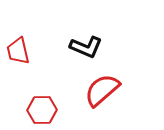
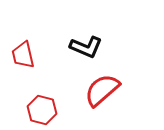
red trapezoid: moved 5 px right, 4 px down
red hexagon: rotated 16 degrees clockwise
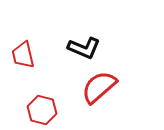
black L-shape: moved 2 px left, 1 px down
red semicircle: moved 3 px left, 3 px up
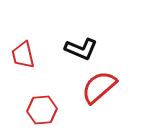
black L-shape: moved 3 px left, 1 px down
red hexagon: rotated 20 degrees counterclockwise
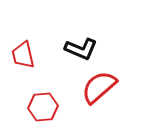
red hexagon: moved 1 px right, 3 px up
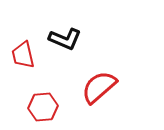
black L-shape: moved 16 px left, 10 px up
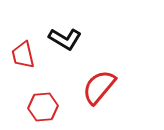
black L-shape: rotated 8 degrees clockwise
red semicircle: rotated 9 degrees counterclockwise
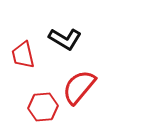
red semicircle: moved 20 px left
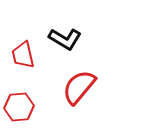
red hexagon: moved 24 px left
